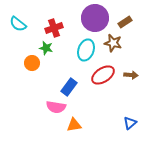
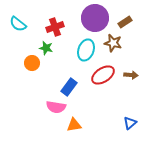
red cross: moved 1 px right, 1 px up
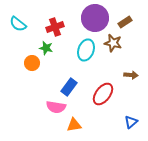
red ellipse: moved 19 px down; rotated 20 degrees counterclockwise
blue triangle: moved 1 px right, 1 px up
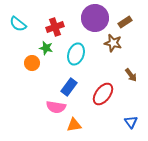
cyan ellipse: moved 10 px left, 4 px down
brown arrow: rotated 48 degrees clockwise
blue triangle: rotated 24 degrees counterclockwise
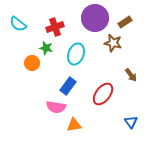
blue rectangle: moved 1 px left, 1 px up
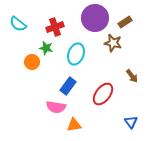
orange circle: moved 1 px up
brown arrow: moved 1 px right, 1 px down
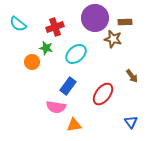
brown rectangle: rotated 32 degrees clockwise
brown star: moved 4 px up
cyan ellipse: rotated 30 degrees clockwise
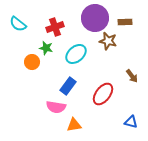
brown star: moved 5 px left, 2 px down
blue triangle: rotated 40 degrees counterclockwise
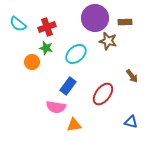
red cross: moved 8 px left
